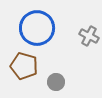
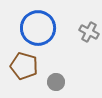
blue circle: moved 1 px right
gray cross: moved 4 px up
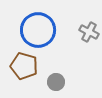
blue circle: moved 2 px down
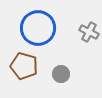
blue circle: moved 2 px up
gray circle: moved 5 px right, 8 px up
